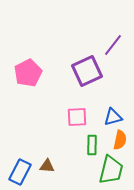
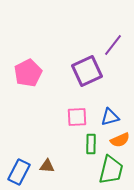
blue triangle: moved 3 px left
orange semicircle: rotated 54 degrees clockwise
green rectangle: moved 1 px left, 1 px up
blue rectangle: moved 1 px left
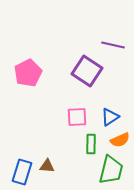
purple line: rotated 65 degrees clockwise
purple square: rotated 32 degrees counterclockwise
blue triangle: rotated 18 degrees counterclockwise
blue rectangle: moved 3 px right; rotated 10 degrees counterclockwise
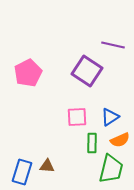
green rectangle: moved 1 px right, 1 px up
green trapezoid: moved 1 px up
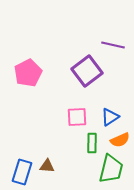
purple square: rotated 20 degrees clockwise
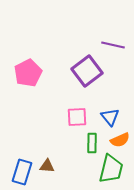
blue triangle: rotated 36 degrees counterclockwise
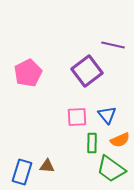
blue triangle: moved 3 px left, 2 px up
green trapezoid: rotated 112 degrees clockwise
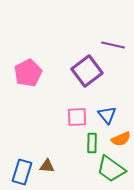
orange semicircle: moved 1 px right, 1 px up
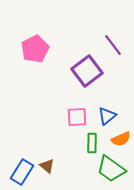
purple line: rotated 40 degrees clockwise
pink pentagon: moved 7 px right, 24 px up
blue triangle: moved 1 px down; rotated 30 degrees clockwise
brown triangle: rotated 35 degrees clockwise
blue rectangle: rotated 15 degrees clockwise
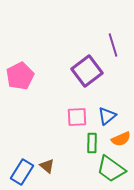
purple line: rotated 20 degrees clockwise
pink pentagon: moved 15 px left, 27 px down
